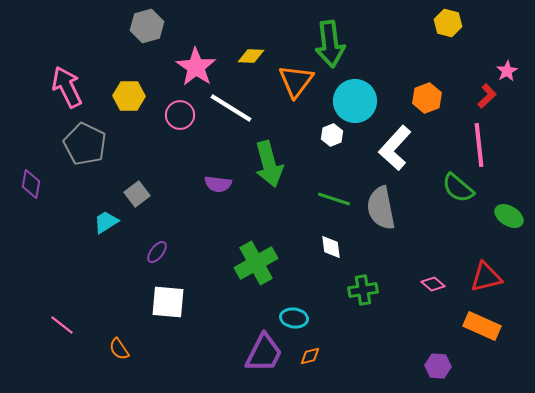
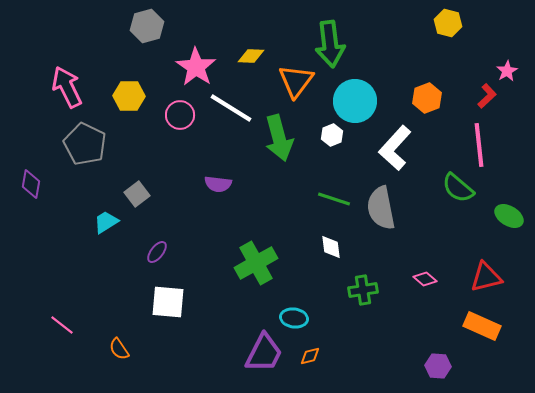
green arrow at (269, 164): moved 10 px right, 26 px up
pink diamond at (433, 284): moved 8 px left, 5 px up
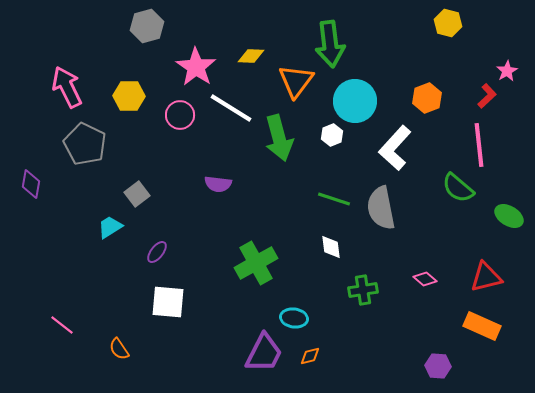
cyan trapezoid at (106, 222): moved 4 px right, 5 px down
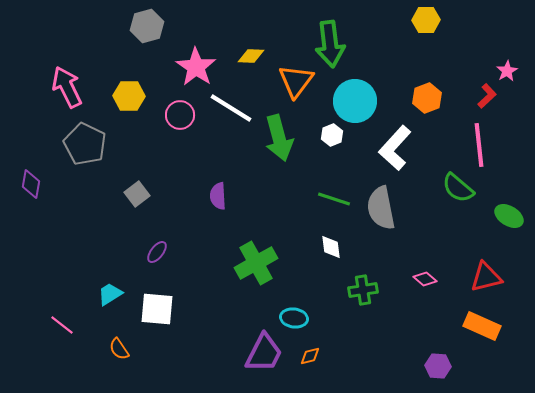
yellow hexagon at (448, 23): moved 22 px left, 3 px up; rotated 16 degrees counterclockwise
purple semicircle at (218, 184): moved 12 px down; rotated 80 degrees clockwise
cyan trapezoid at (110, 227): moved 67 px down
white square at (168, 302): moved 11 px left, 7 px down
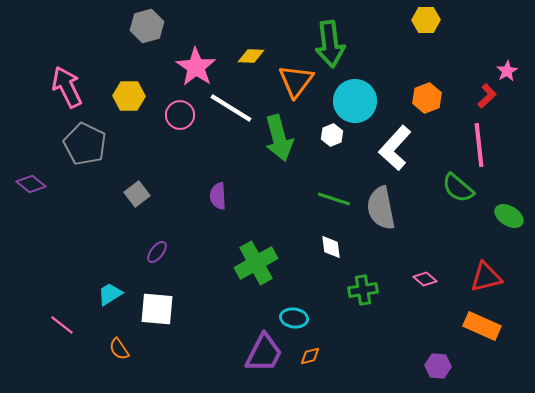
purple diamond at (31, 184): rotated 60 degrees counterclockwise
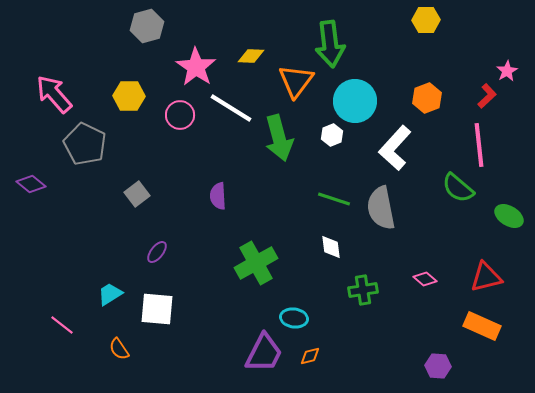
pink arrow at (67, 87): moved 13 px left, 7 px down; rotated 15 degrees counterclockwise
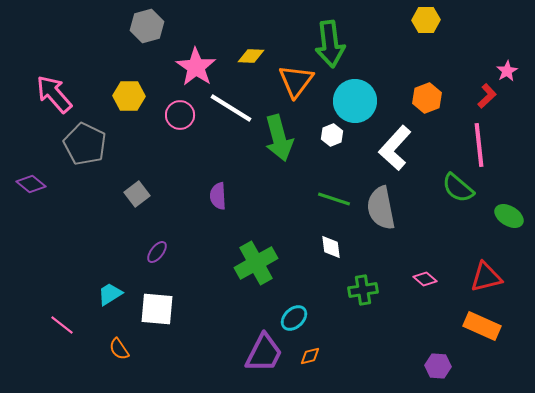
cyan ellipse at (294, 318): rotated 52 degrees counterclockwise
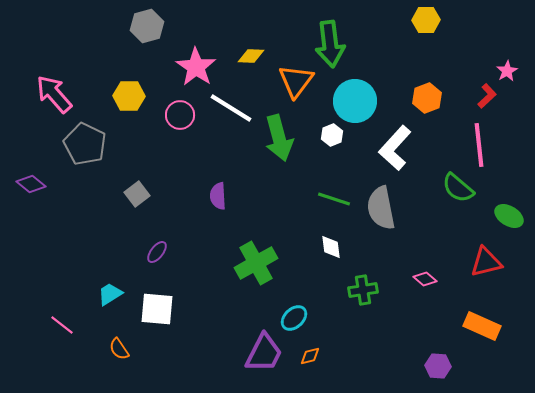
red triangle at (486, 277): moved 15 px up
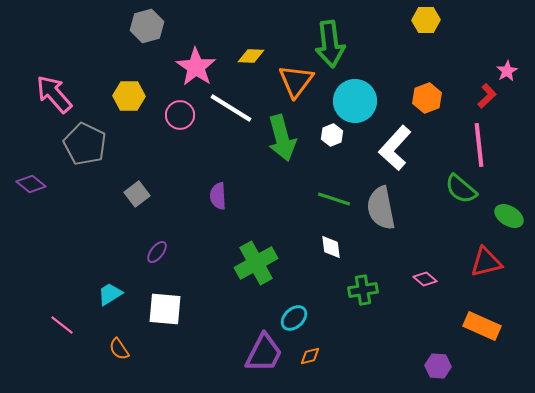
green arrow at (279, 138): moved 3 px right
green semicircle at (458, 188): moved 3 px right, 1 px down
white square at (157, 309): moved 8 px right
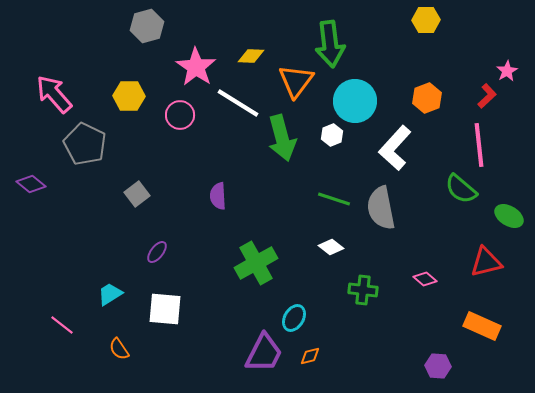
white line at (231, 108): moved 7 px right, 5 px up
white diamond at (331, 247): rotated 45 degrees counterclockwise
green cross at (363, 290): rotated 16 degrees clockwise
cyan ellipse at (294, 318): rotated 16 degrees counterclockwise
